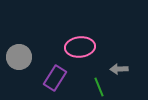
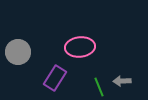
gray circle: moved 1 px left, 5 px up
gray arrow: moved 3 px right, 12 px down
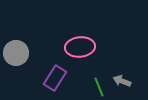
gray circle: moved 2 px left, 1 px down
gray arrow: rotated 24 degrees clockwise
